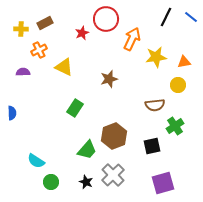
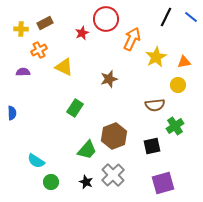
yellow star: rotated 20 degrees counterclockwise
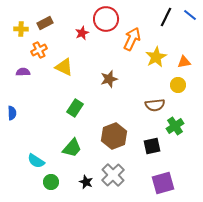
blue line: moved 1 px left, 2 px up
green trapezoid: moved 15 px left, 2 px up
